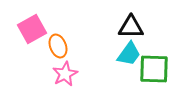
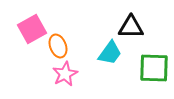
cyan trapezoid: moved 19 px left, 1 px up
green square: moved 1 px up
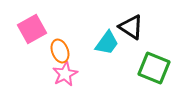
black triangle: rotated 32 degrees clockwise
orange ellipse: moved 2 px right, 5 px down
cyan trapezoid: moved 3 px left, 10 px up
green square: rotated 20 degrees clockwise
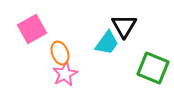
black triangle: moved 7 px left, 1 px up; rotated 28 degrees clockwise
orange ellipse: moved 2 px down
green square: moved 1 px left
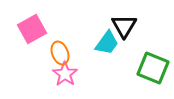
pink star: rotated 10 degrees counterclockwise
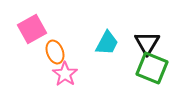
black triangle: moved 23 px right, 17 px down
cyan trapezoid: rotated 8 degrees counterclockwise
orange ellipse: moved 5 px left, 1 px up
green square: moved 1 px left
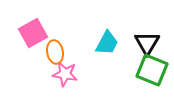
pink square: moved 1 px right, 4 px down
orange ellipse: rotated 10 degrees clockwise
green square: moved 2 px down
pink star: rotated 25 degrees counterclockwise
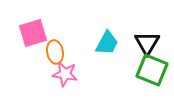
pink square: rotated 12 degrees clockwise
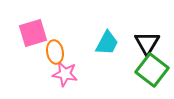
green square: rotated 16 degrees clockwise
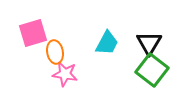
black triangle: moved 2 px right
